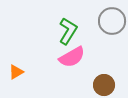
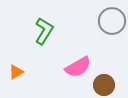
green L-shape: moved 24 px left
pink semicircle: moved 6 px right, 10 px down
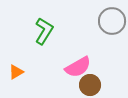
brown circle: moved 14 px left
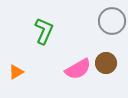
green L-shape: rotated 8 degrees counterclockwise
pink semicircle: moved 2 px down
brown circle: moved 16 px right, 22 px up
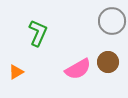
green L-shape: moved 6 px left, 2 px down
brown circle: moved 2 px right, 1 px up
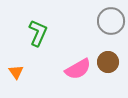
gray circle: moved 1 px left
orange triangle: rotated 35 degrees counterclockwise
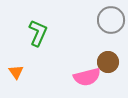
gray circle: moved 1 px up
pink semicircle: moved 9 px right, 8 px down; rotated 16 degrees clockwise
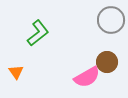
green L-shape: rotated 28 degrees clockwise
brown circle: moved 1 px left
pink semicircle: rotated 16 degrees counterclockwise
